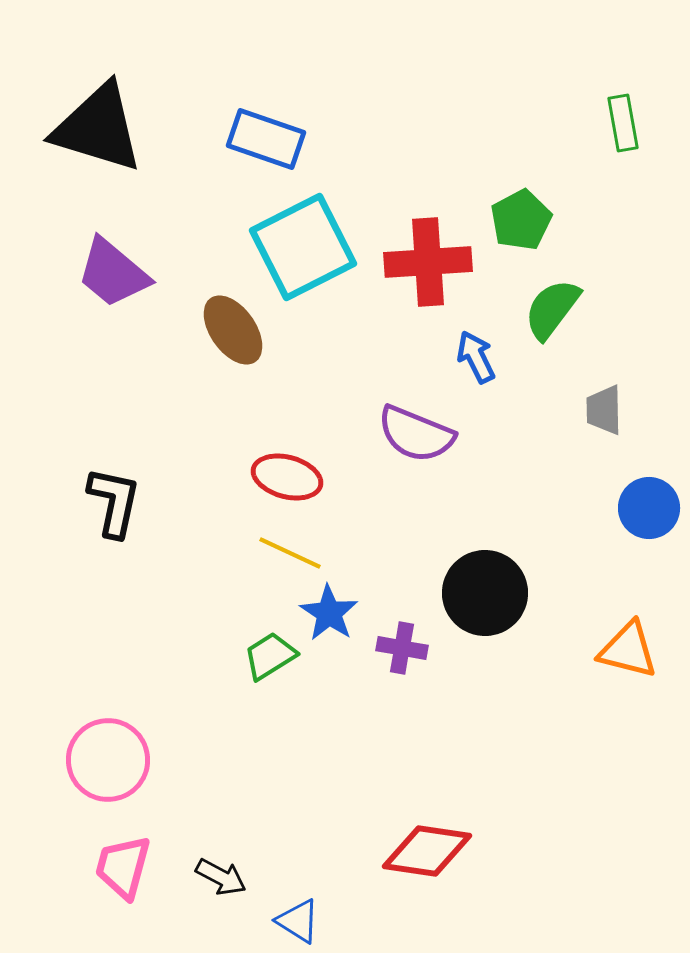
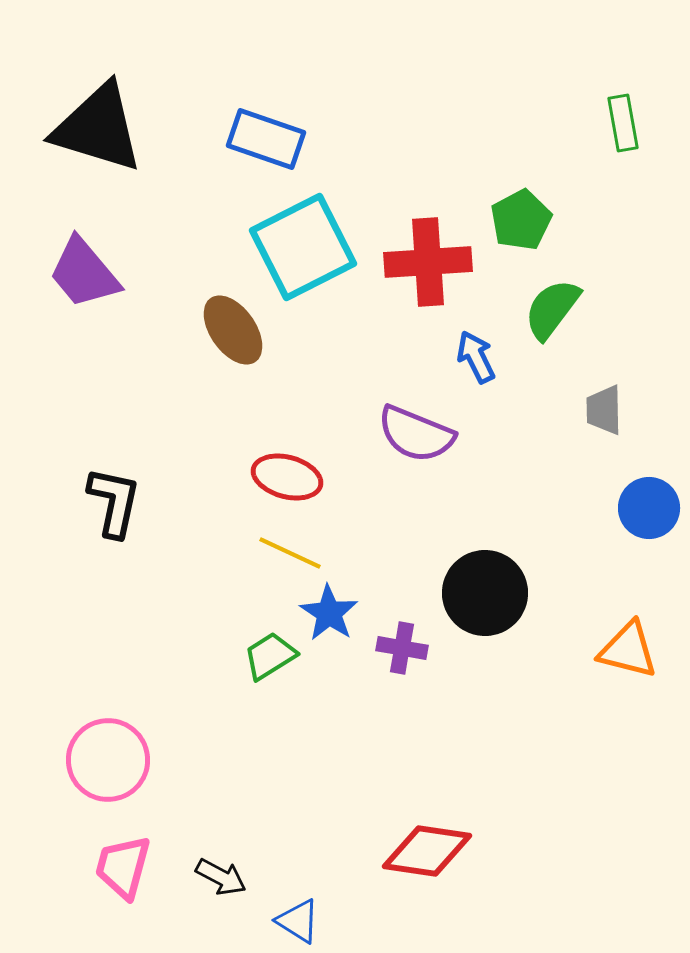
purple trapezoid: moved 29 px left; rotated 10 degrees clockwise
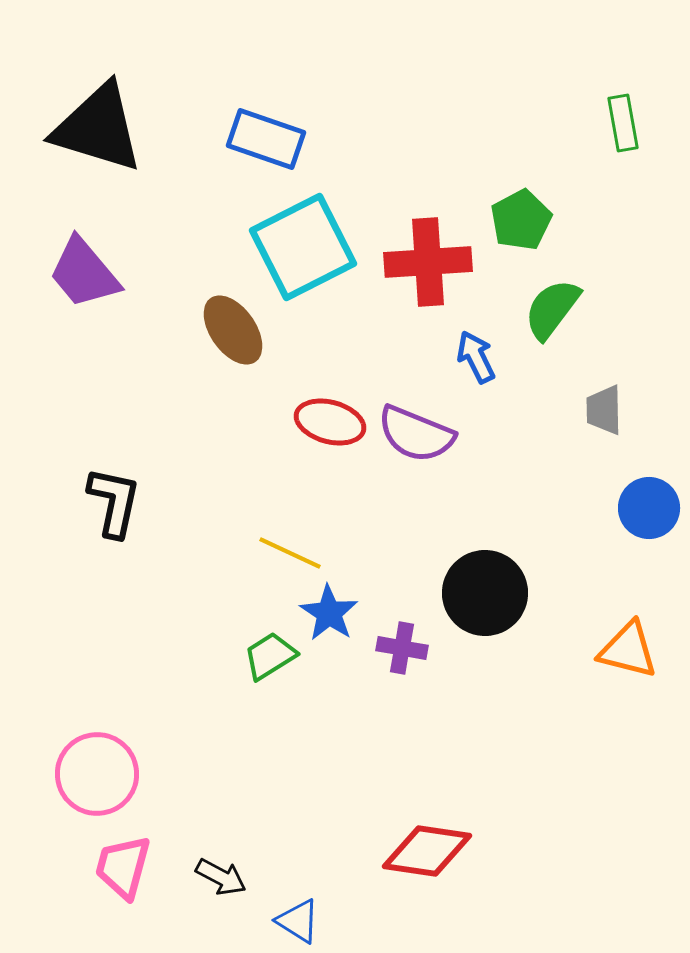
red ellipse: moved 43 px right, 55 px up
pink circle: moved 11 px left, 14 px down
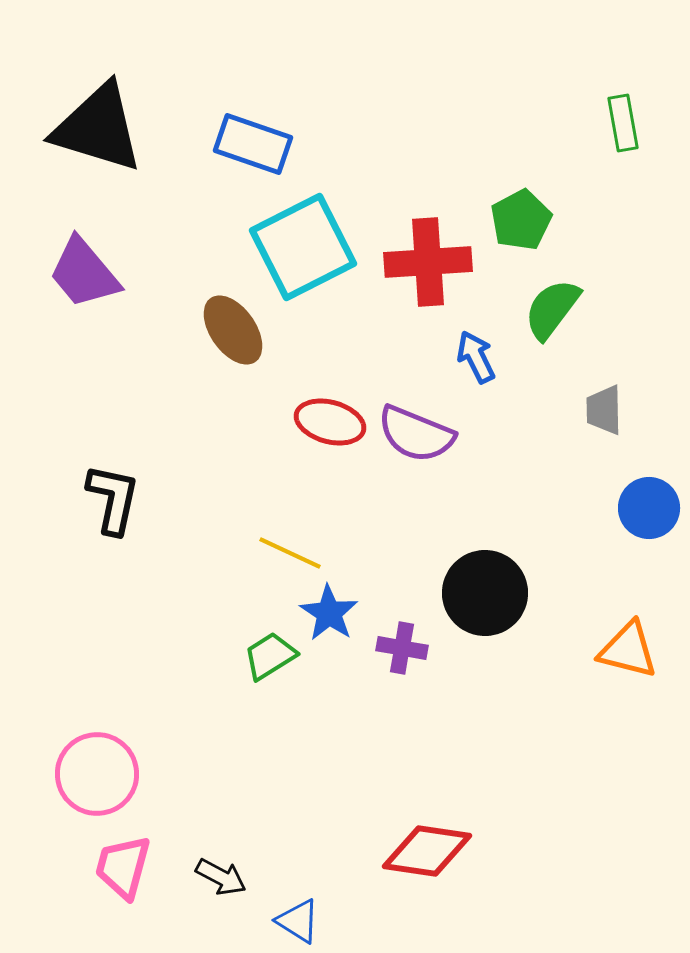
blue rectangle: moved 13 px left, 5 px down
black L-shape: moved 1 px left, 3 px up
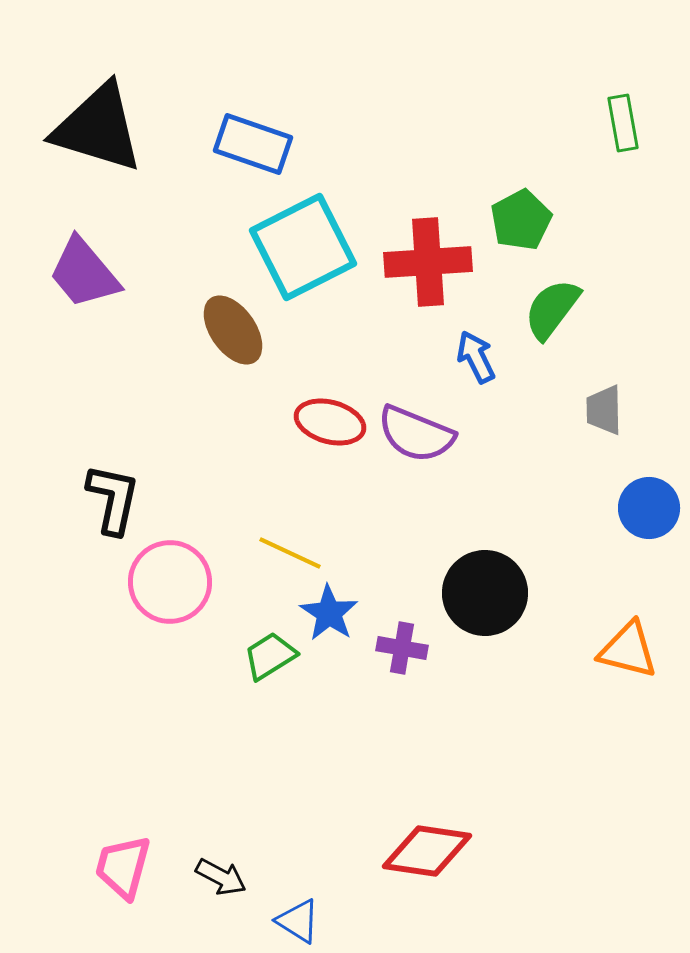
pink circle: moved 73 px right, 192 px up
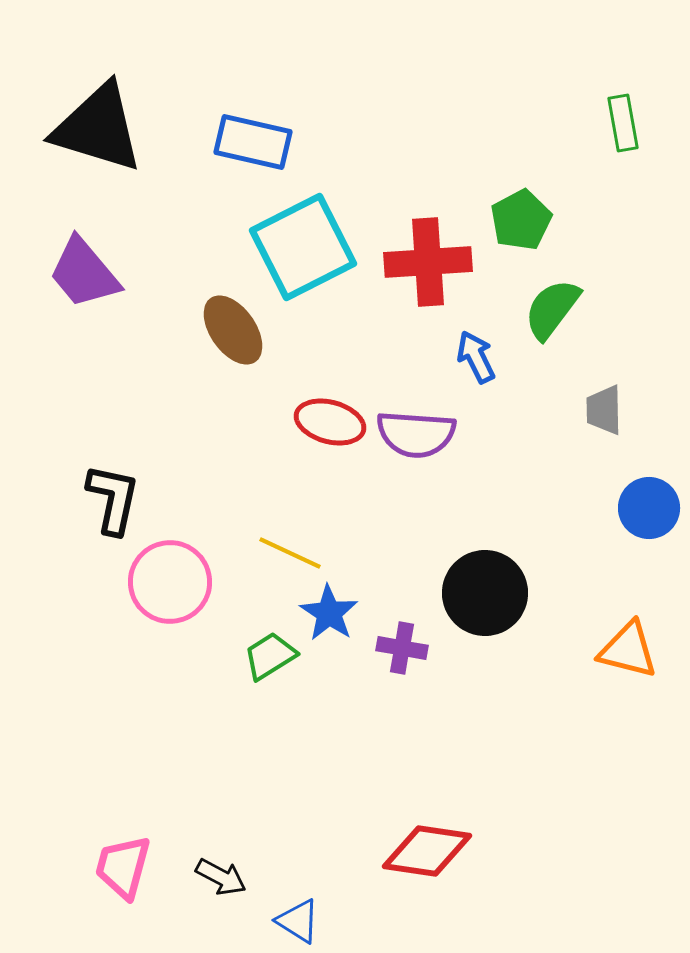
blue rectangle: moved 2 px up; rotated 6 degrees counterclockwise
purple semicircle: rotated 18 degrees counterclockwise
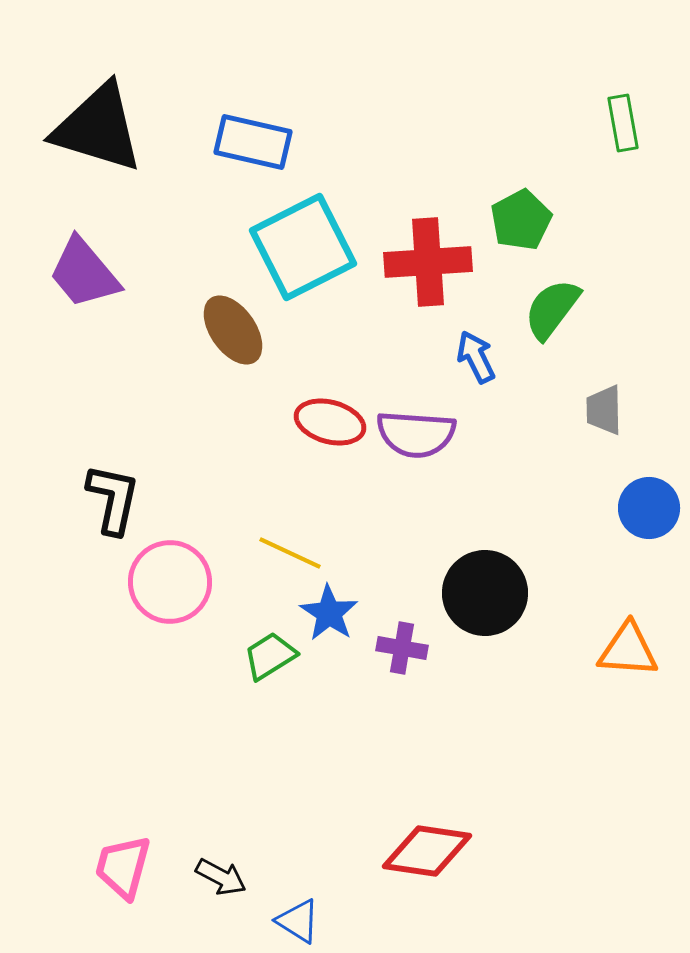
orange triangle: rotated 10 degrees counterclockwise
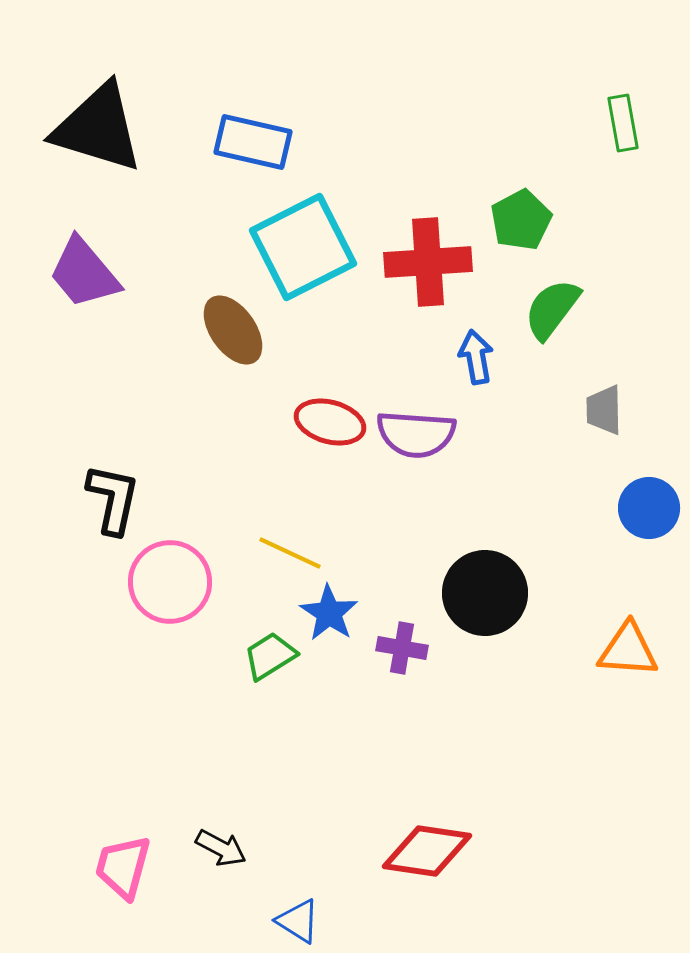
blue arrow: rotated 16 degrees clockwise
black arrow: moved 29 px up
